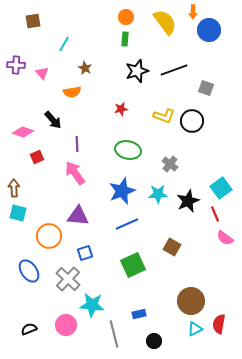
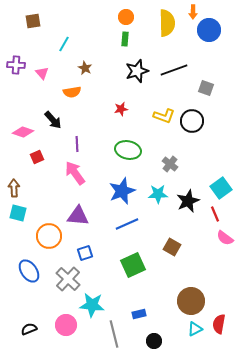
yellow semicircle at (165, 22): moved 2 px right, 1 px down; rotated 36 degrees clockwise
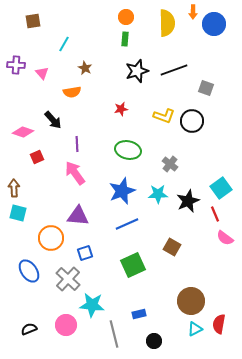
blue circle at (209, 30): moved 5 px right, 6 px up
orange circle at (49, 236): moved 2 px right, 2 px down
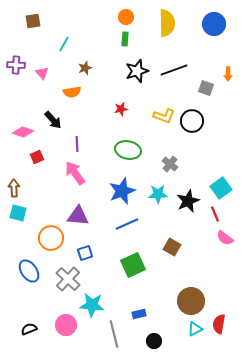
orange arrow at (193, 12): moved 35 px right, 62 px down
brown star at (85, 68): rotated 24 degrees clockwise
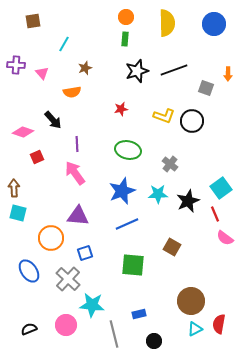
green square at (133, 265): rotated 30 degrees clockwise
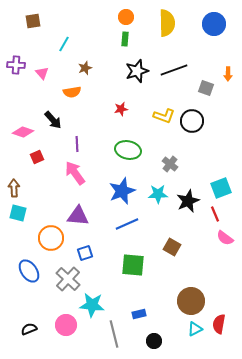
cyan square at (221, 188): rotated 15 degrees clockwise
